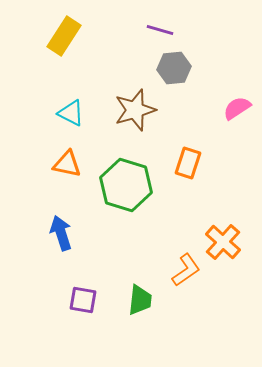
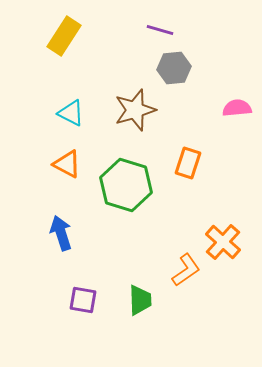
pink semicircle: rotated 28 degrees clockwise
orange triangle: rotated 16 degrees clockwise
green trapezoid: rotated 8 degrees counterclockwise
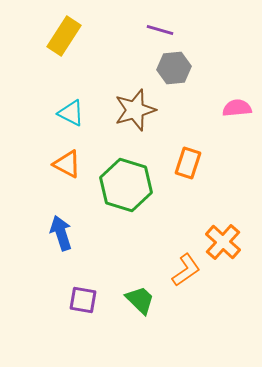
green trapezoid: rotated 44 degrees counterclockwise
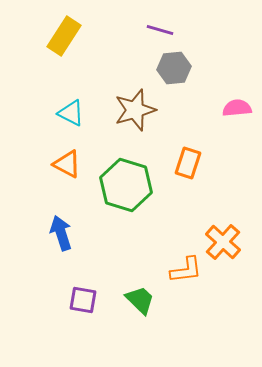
orange L-shape: rotated 28 degrees clockwise
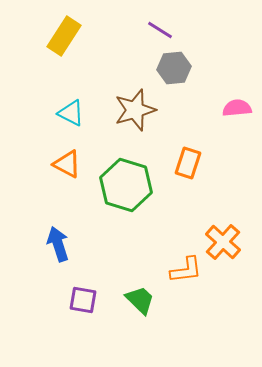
purple line: rotated 16 degrees clockwise
blue arrow: moved 3 px left, 11 px down
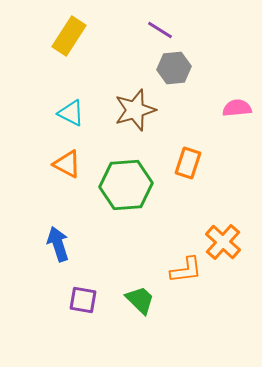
yellow rectangle: moved 5 px right
green hexagon: rotated 21 degrees counterclockwise
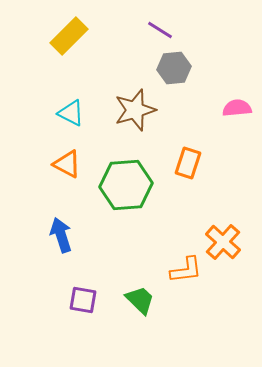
yellow rectangle: rotated 12 degrees clockwise
blue arrow: moved 3 px right, 9 px up
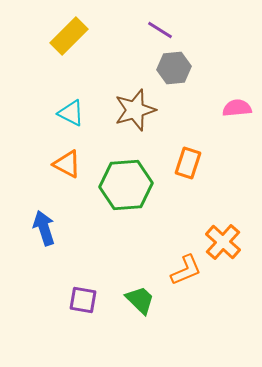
blue arrow: moved 17 px left, 7 px up
orange L-shape: rotated 16 degrees counterclockwise
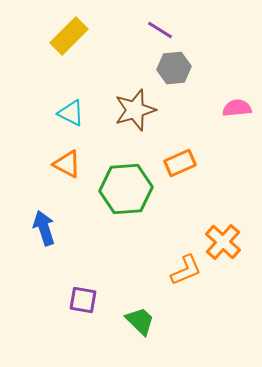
orange rectangle: moved 8 px left; rotated 48 degrees clockwise
green hexagon: moved 4 px down
green trapezoid: moved 21 px down
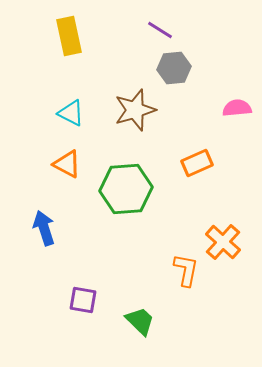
yellow rectangle: rotated 57 degrees counterclockwise
orange rectangle: moved 17 px right
orange L-shape: rotated 56 degrees counterclockwise
